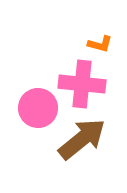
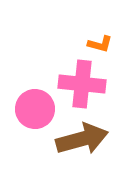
pink circle: moved 3 px left, 1 px down
brown arrow: rotated 24 degrees clockwise
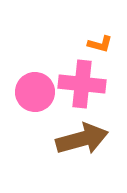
pink circle: moved 17 px up
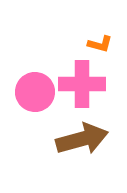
pink cross: rotated 6 degrees counterclockwise
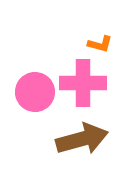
pink cross: moved 1 px right, 1 px up
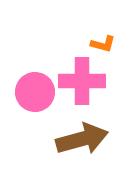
orange L-shape: moved 3 px right
pink cross: moved 1 px left, 2 px up
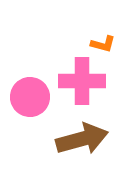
pink circle: moved 5 px left, 5 px down
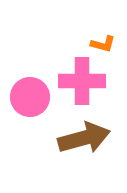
brown arrow: moved 2 px right, 1 px up
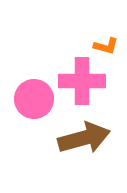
orange L-shape: moved 3 px right, 2 px down
pink circle: moved 4 px right, 2 px down
